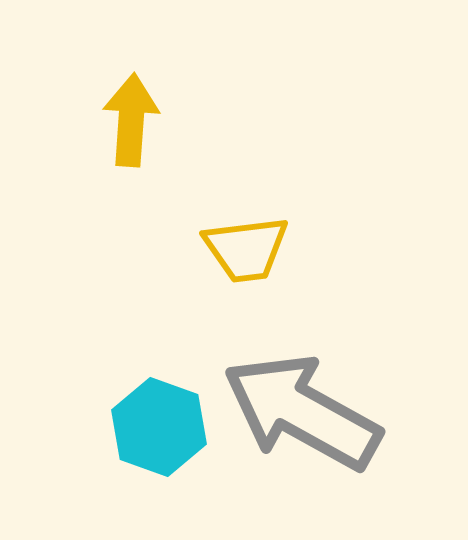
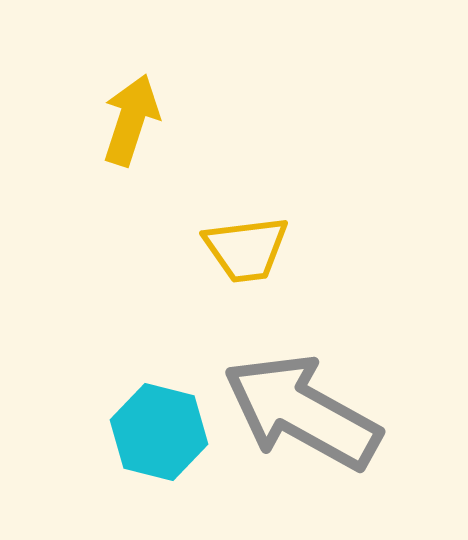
yellow arrow: rotated 14 degrees clockwise
cyan hexagon: moved 5 px down; rotated 6 degrees counterclockwise
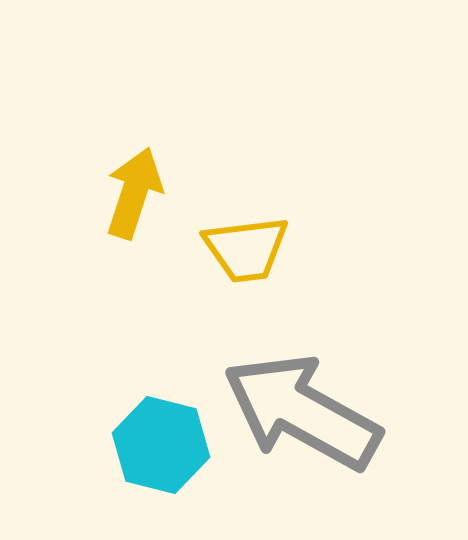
yellow arrow: moved 3 px right, 73 px down
cyan hexagon: moved 2 px right, 13 px down
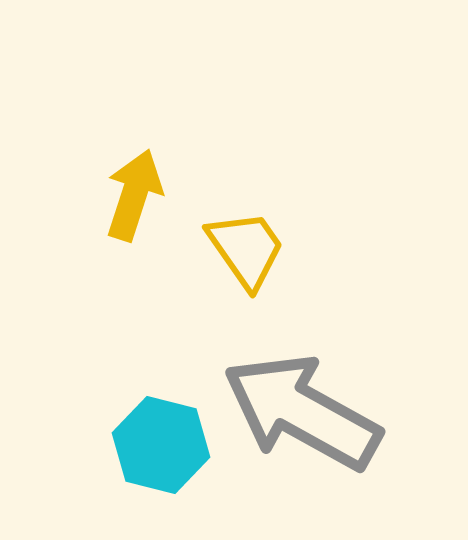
yellow arrow: moved 2 px down
yellow trapezoid: rotated 118 degrees counterclockwise
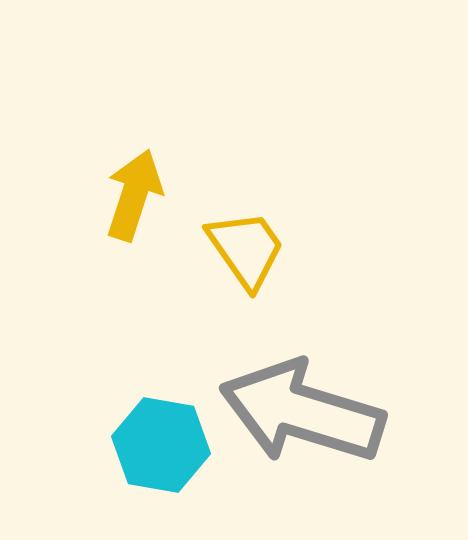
gray arrow: rotated 12 degrees counterclockwise
cyan hexagon: rotated 4 degrees counterclockwise
